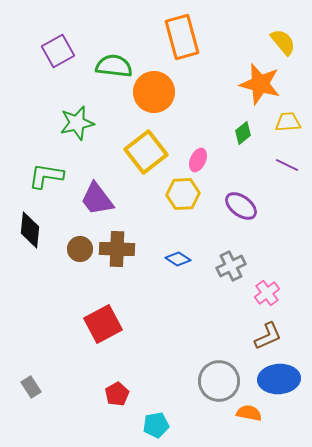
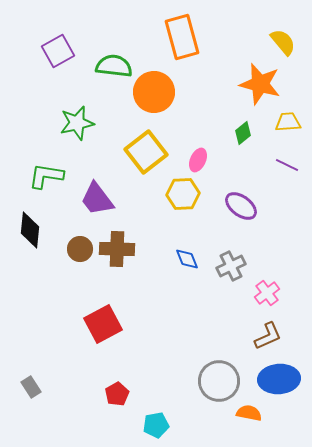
blue diamond: moved 9 px right; rotated 35 degrees clockwise
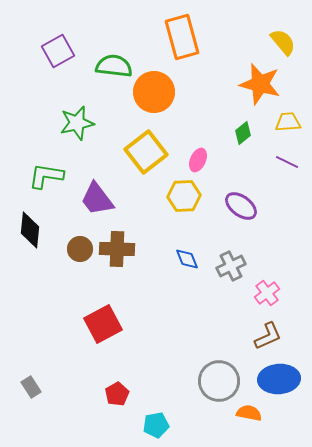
purple line: moved 3 px up
yellow hexagon: moved 1 px right, 2 px down
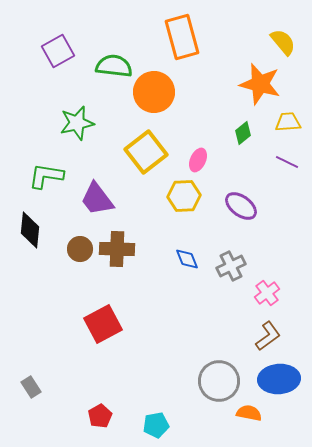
brown L-shape: rotated 12 degrees counterclockwise
red pentagon: moved 17 px left, 22 px down
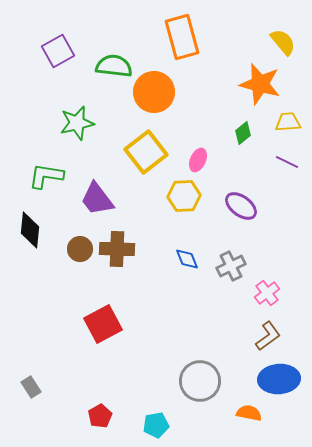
gray circle: moved 19 px left
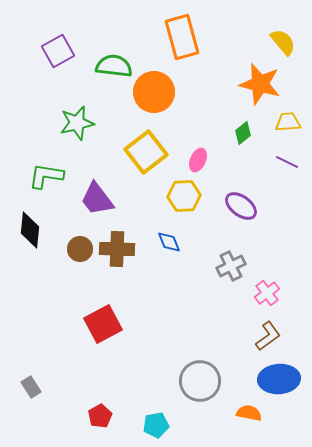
blue diamond: moved 18 px left, 17 px up
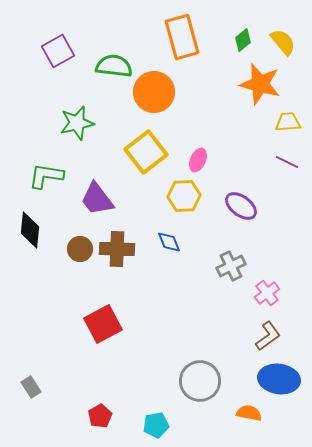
green diamond: moved 93 px up
blue ellipse: rotated 12 degrees clockwise
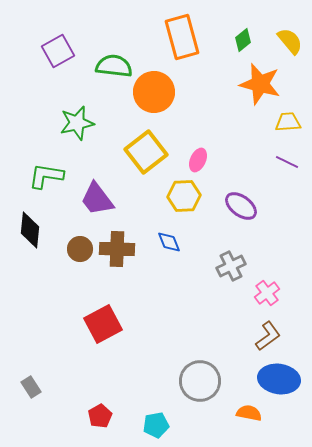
yellow semicircle: moved 7 px right, 1 px up
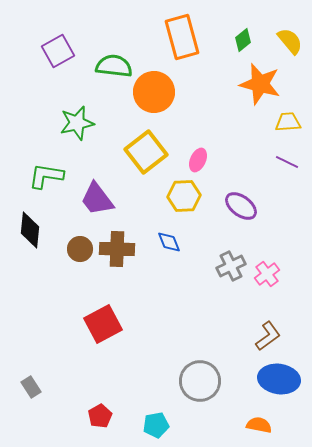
pink cross: moved 19 px up
orange semicircle: moved 10 px right, 12 px down
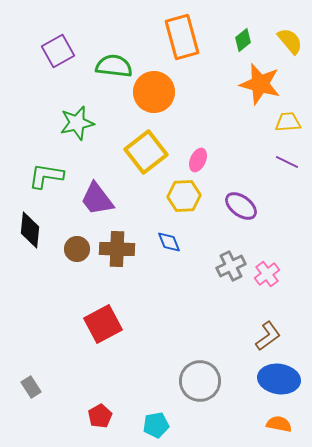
brown circle: moved 3 px left
orange semicircle: moved 20 px right, 1 px up
